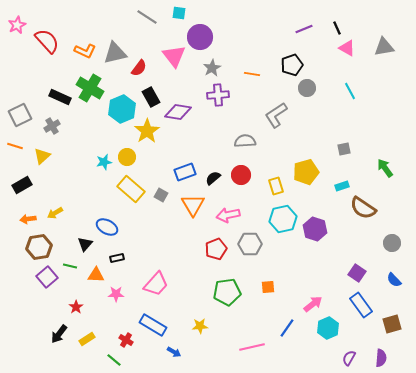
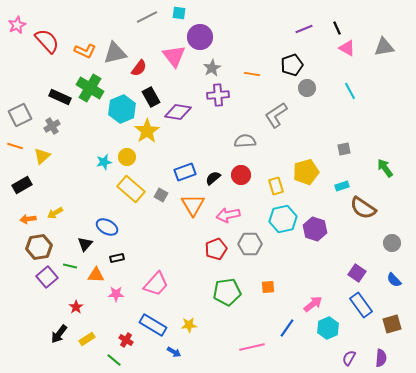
gray line at (147, 17): rotated 60 degrees counterclockwise
yellow star at (200, 326): moved 11 px left, 1 px up
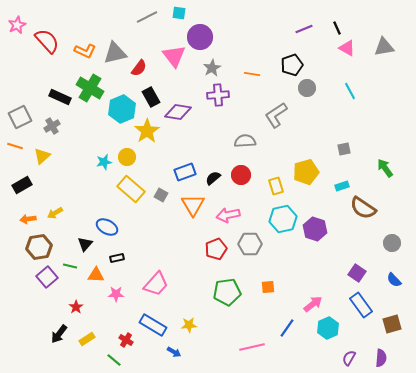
gray square at (20, 115): moved 2 px down
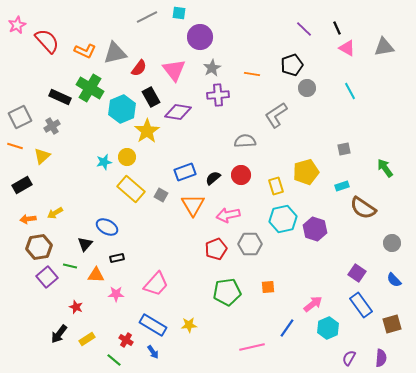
purple line at (304, 29): rotated 66 degrees clockwise
pink triangle at (174, 56): moved 14 px down
red star at (76, 307): rotated 16 degrees counterclockwise
blue arrow at (174, 352): moved 21 px left; rotated 24 degrees clockwise
